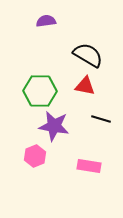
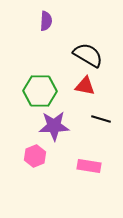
purple semicircle: rotated 102 degrees clockwise
purple star: rotated 12 degrees counterclockwise
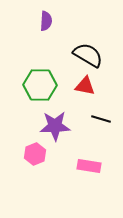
green hexagon: moved 6 px up
purple star: moved 1 px right
pink hexagon: moved 2 px up
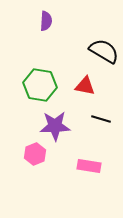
black semicircle: moved 16 px right, 4 px up
green hexagon: rotated 8 degrees clockwise
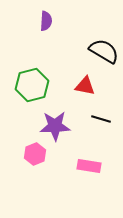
green hexagon: moved 8 px left; rotated 24 degrees counterclockwise
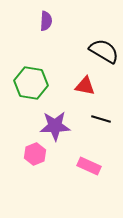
green hexagon: moved 1 px left, 2 px up; rotated 24 degrees clockwise
pink rectangle: rotated 15 degrees clockwise
